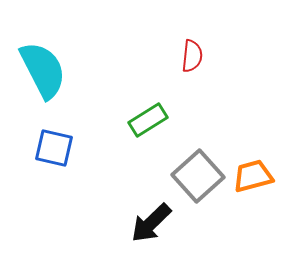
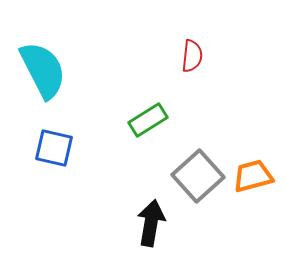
black arrow: rotated 144 degrees clockwise
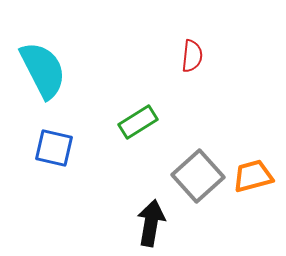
green rectangle: moved 10 px left, 2 px down
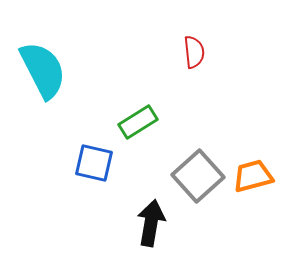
red semicircle: moved 2 px right, 4 px up; rotated 12 degrees counterclockwise
blue square: moved 40 px right, 15 px down
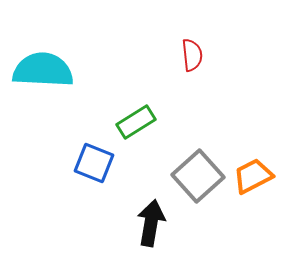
red semicircle: moved 2 px left, 3 px down
cyan semicircle: rotated 60 degrees counterclockwise
green rectangle: moved 2 px left
blue square: rotated 9 degrees clockwise
orange trapezoid: rotated 12 degrees counterclockwise
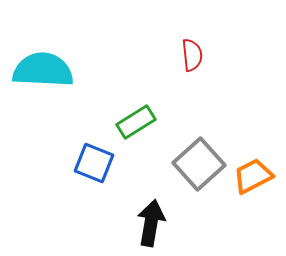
gray square: moved 1 px right, 12 px up
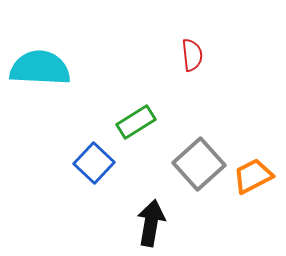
cyan semicircle: moved 3 px left, 2 px up
blue square: rotated 21 degrees clockwise
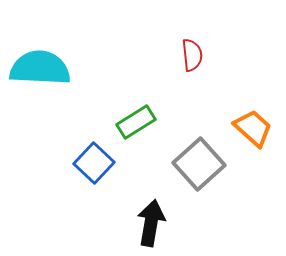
orange trapezoid: moved 48 px up; rotated 69 degrees clockwise
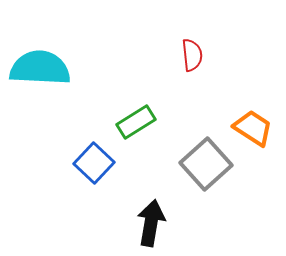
orange trapezoid: rotated 9 degrees counterclockwise
gray square: moved 7 px right
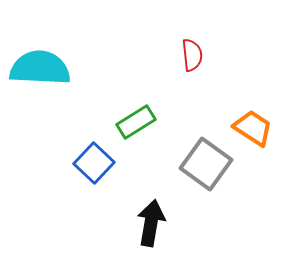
gray square: rotated 12 degrees counterclockwise
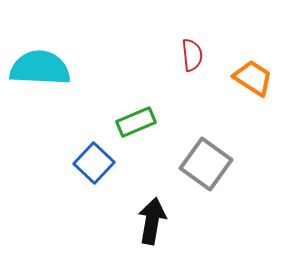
green rectangle: rotated 9 degrees clockwise
orange trapezoid: moved 50 px up
black arrow: moved 1 px right, 2 px up
